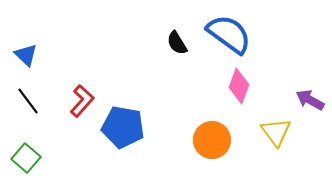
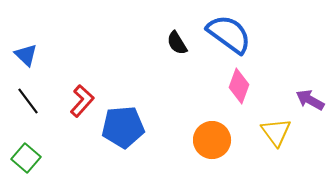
blue pentagon: rotated 15 degrees counterclockwise
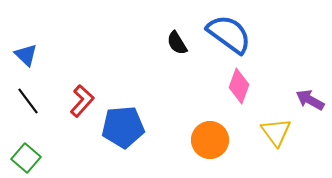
orange circle: moved 2 px left
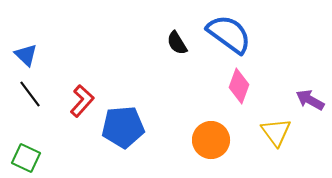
black line: moved 2 px right, 7 px up
orange circle: moved 1 px right
green square: rotated 16 degrees counterclockwise
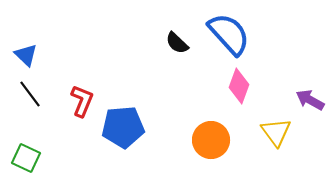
blue semicircle: rotated 12 degrees clockwise
black semicircle: rotated 15 degrees counterclockwise
red L-shape: rotated 20 degrees counterclockwise
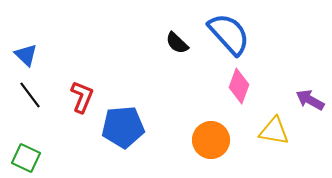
black line: moved 1 px down
red L-shape: moved 4 px up
yellow triangle: moved 2 px left, 1 px up; rotated 44 degrees counterclockwise
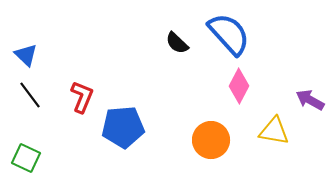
pink diamond: rotated 8 degrees clockwise
